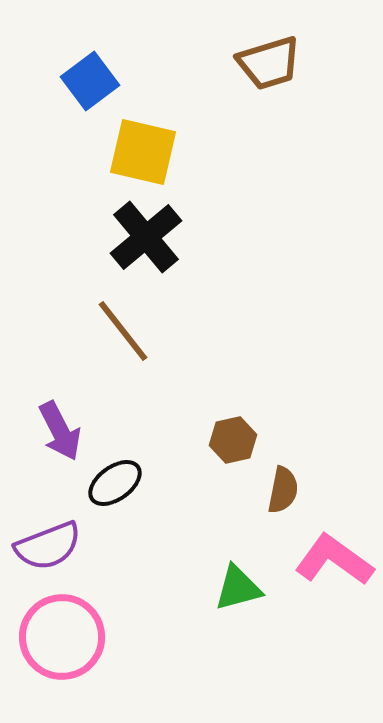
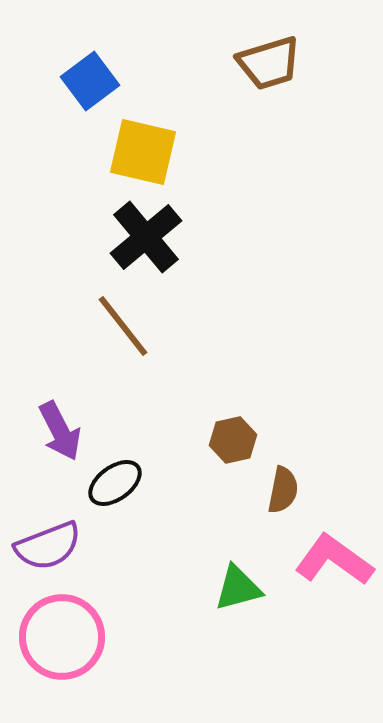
brown line: moved 5 px up
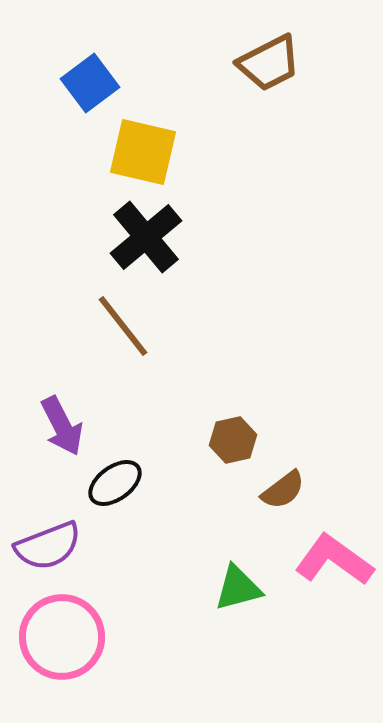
brown trapezoid: rotated 10 degrees counterclockwise
blue square: moved 2 px down
purple arrow: moved 2 px right, 5 px up
brown semicircle: rotated 42 degrees clockwise
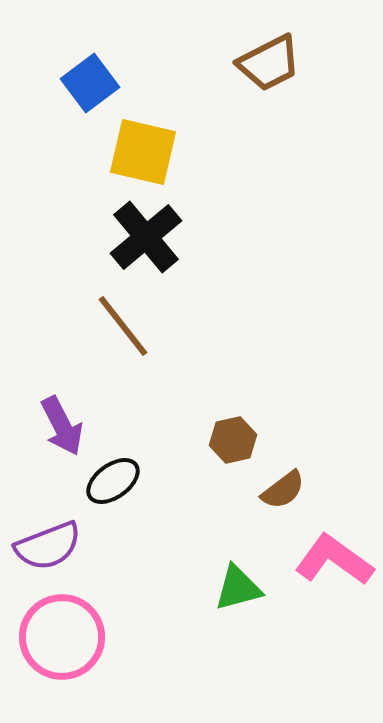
black ellipse: moved 2 px left, 2 px up
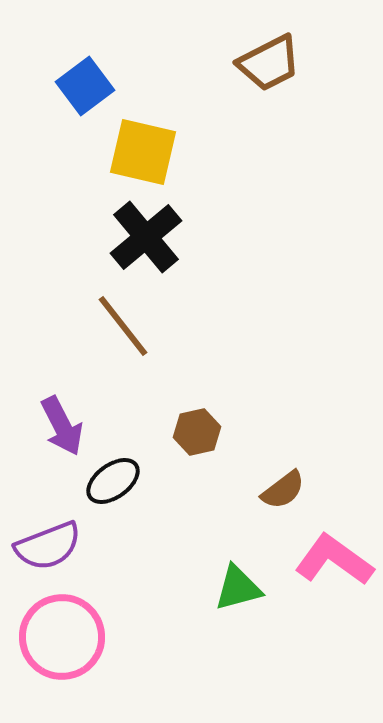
blue square: moved 5 px left, 3 px down
brown hexagon: moved 36 px left, 8 px up
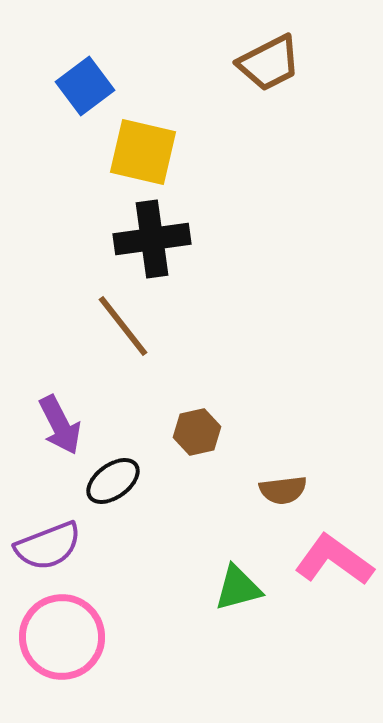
black cross: moved 6 px right, 2 px down; rotated 32 degrees clockwise
purple arrow: moved 2 px left, 1 px up
brown semicircle: rotated 30 degrees clockwise
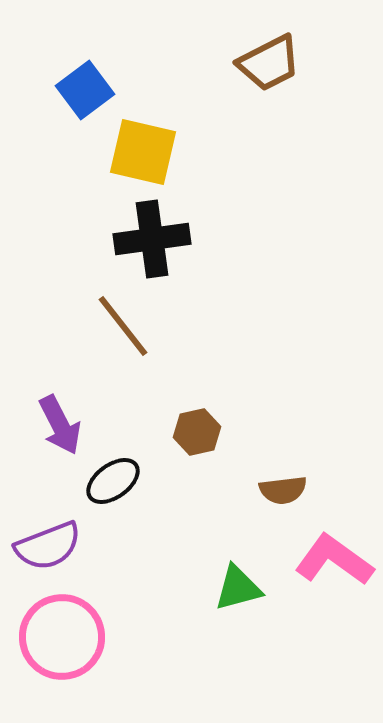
blue square: moved 4 px down
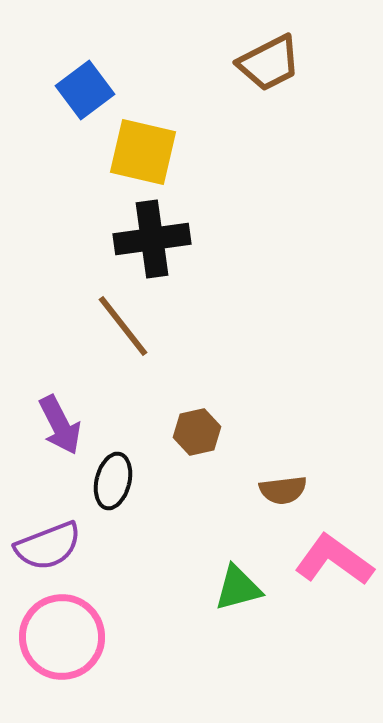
black ellipse: rotated 40 degrees counterclockwise
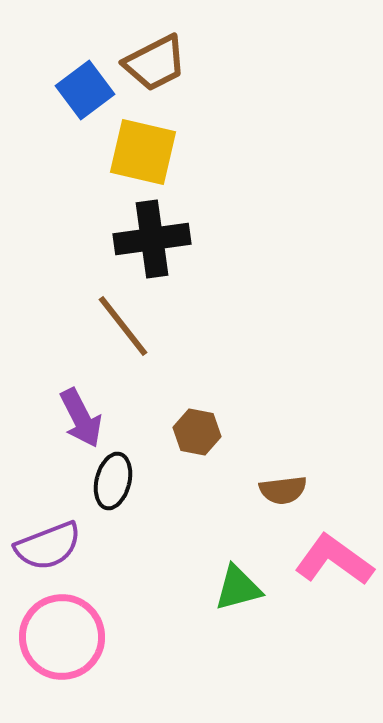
brown trapezoid: moved 114 px left
purple arrow: moved 21 px right, 7 px up
brown hexagon: rotated 24 degrees clockwise
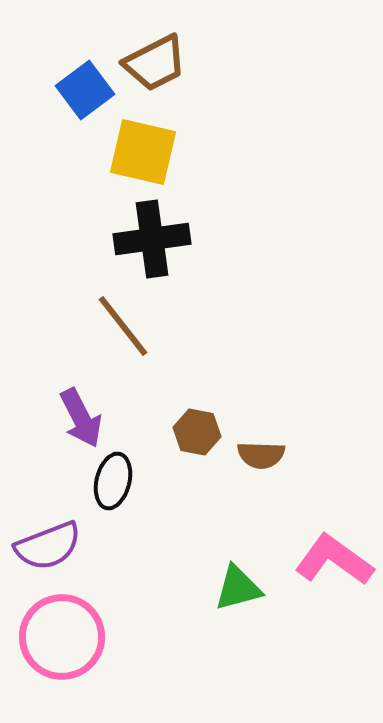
brown semicircle: moved 22 px left, 35 px up; rotated 9 degrees clockwise
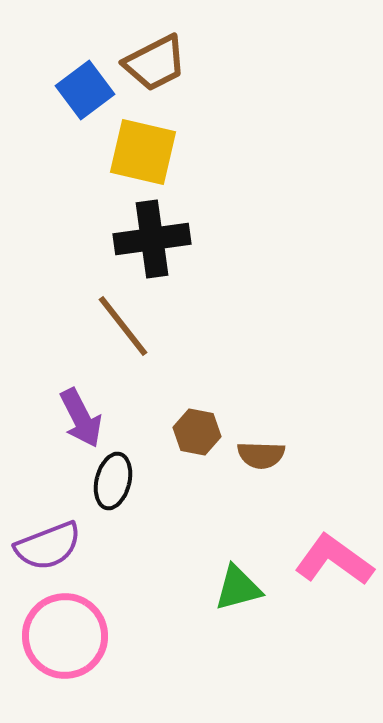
pink circle: moved 3 px right, 1 px up
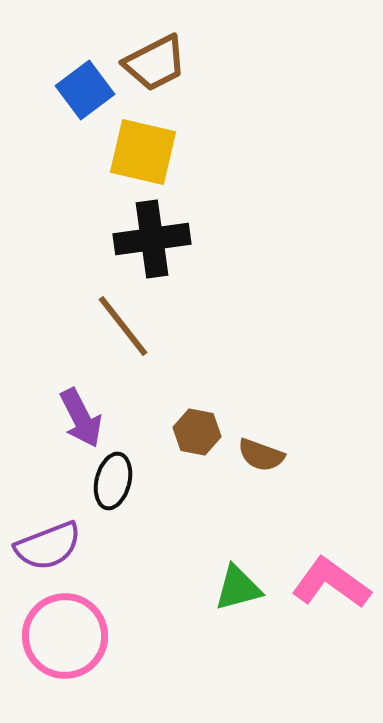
brown semicircle: rotated 18 degrees clockwise
pink L-shape: moved 3 px left, 23 px down
